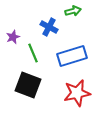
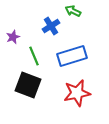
green arrow: rotated 140 degrees counterclockwise
blue cross: moved 2 px right, 1 px up; rotated 30 degrees clockwise
green line: moved 1 px right, 3 px down
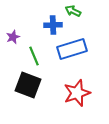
blue cross: moved 2 px right, 1 px up; rotated 30 degrees clockwise
blue rectangle: moved 7 px up
red star: rotated 8 degrees counterclockwise
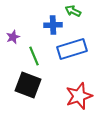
red star: moved 2 px right, 3 px down
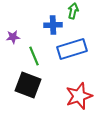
green arrow: rotated 77 degrees clockwise
purple star: rotated 16 degrees clockwise
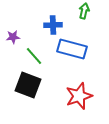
green arrow: moved 11 px right
blue rectangle: rotated 32 degrees clockwise
green line: rotated 18 degrees counterclockwise
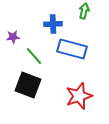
blue cross: moved 1 px up
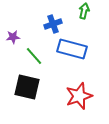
blue cross: rotated 18 degrees counterclockwise
black square: moved 1 px left, 2 px down; rotated 8 degrees counterclockwise
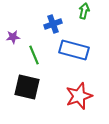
blue rectangle: moved 2 px right, 1 px down
green line: moved 1 px up; rotated 18 degrees clockwise
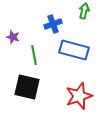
purple star: rotated 24 degrees clockwise
green line: rotated 12 degrees clockwise
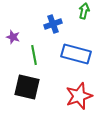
blue rectangle: moved 2 px right, 4 px down
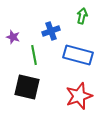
green arrow: moved 2 px left, 5 px down
blue cross: moved 2 px left, 7 px down
blue rectangle: moved 2 px right, 1 px down
